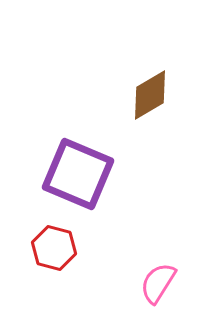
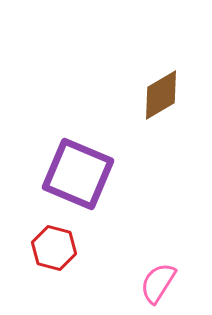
brown diamond: moved 11 px right
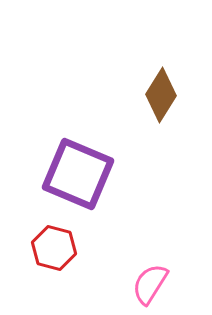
brown diamond: rotated 28 degrees counterclockwise
pink semicircle: moved 8 px left, 1 px down
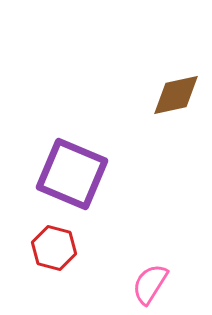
brown diamond: moved 15 px right; rotated 46 degrees clockwise
purple square: moved 6 px left
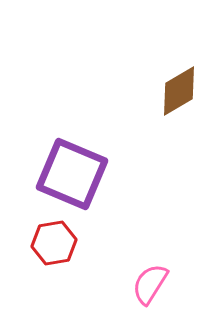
brown diamond: moved 3 px right, 4 px up; rotated 18 degrees counterclockwise
red hexagon: moved 5 px up; rotated 24 degrees counterclockwise
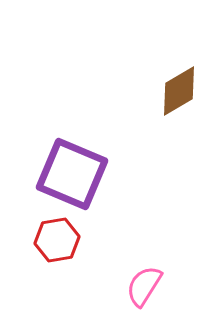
red hexagon: moved 3 px right, 3 px up
pink semicircle: moved 6 px left, 2 px down
